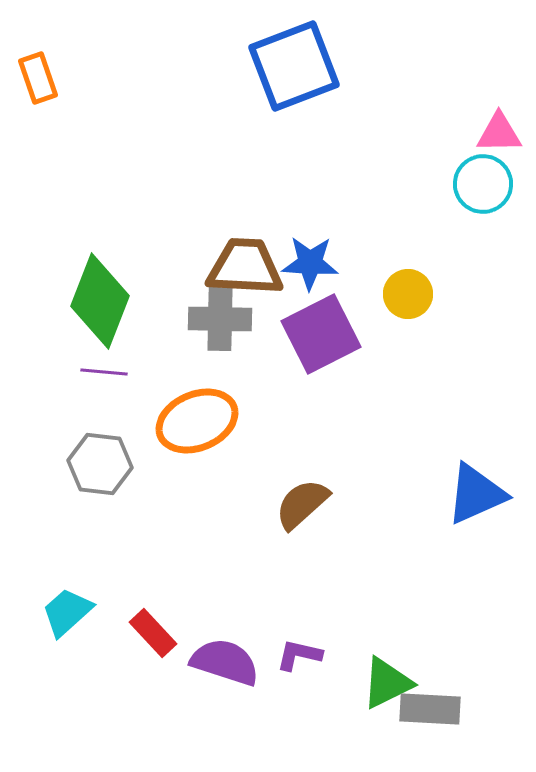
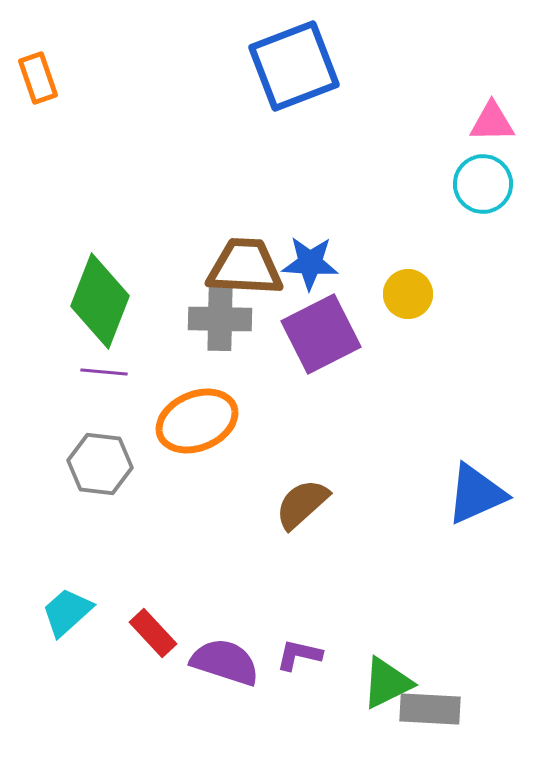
pink triangle: moved 7 px left, 11 px up
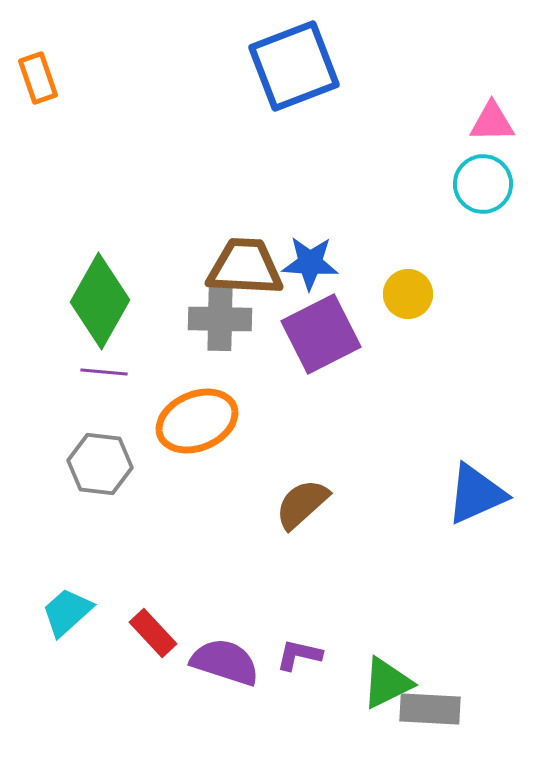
green diamond: rotated 8 degrees clockwise
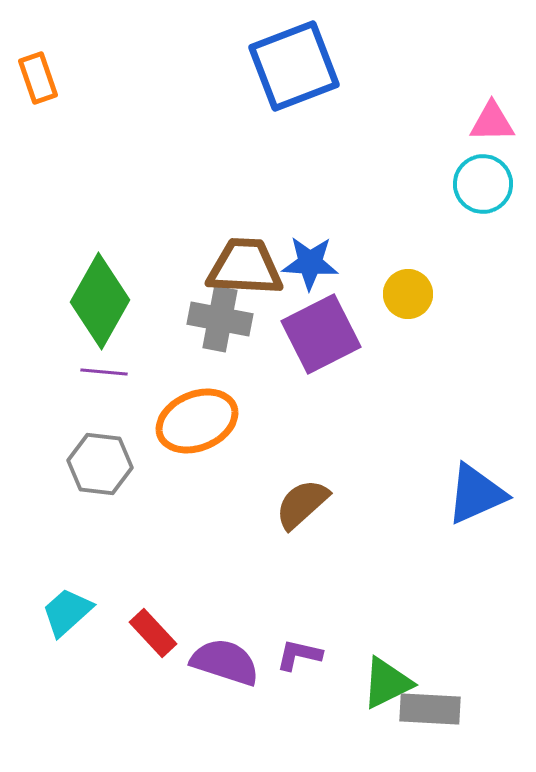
gray cross: rotated 10 degrees clockwise
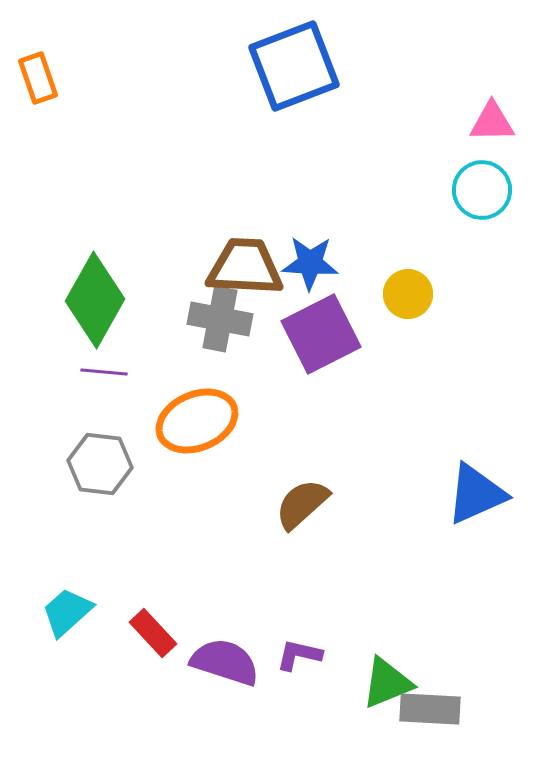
cyan circle: moved 1 px left, 6 px down
green diamond: moved 5 px left, 1 px up
green triangle: rotated 4 degrees clockwise
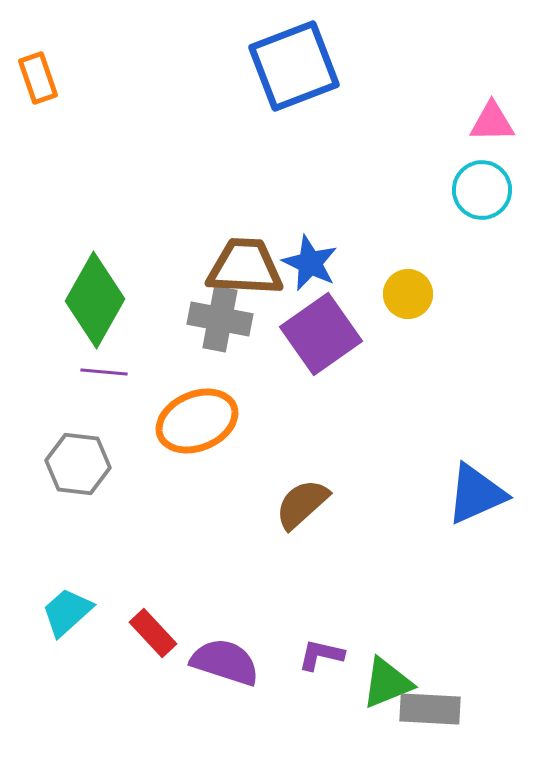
blue star: rotated 22 degrees clockwise
purple square: rotated 8 degrees counterclockwise
gray hexagon: moved 22 px left
purple L-shape: moved 22 px right
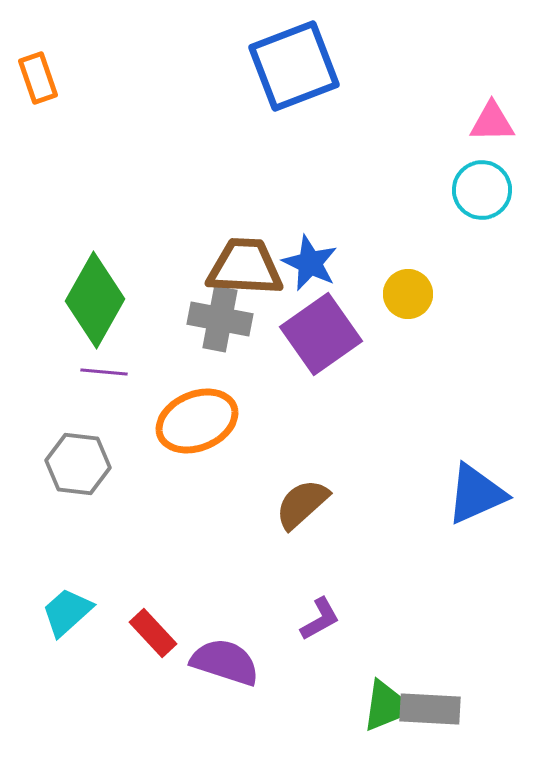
purple L-shape: moved 1 px left, 36 px up; rotated 138 degrees clockwise
green triangle: moved 23 px down
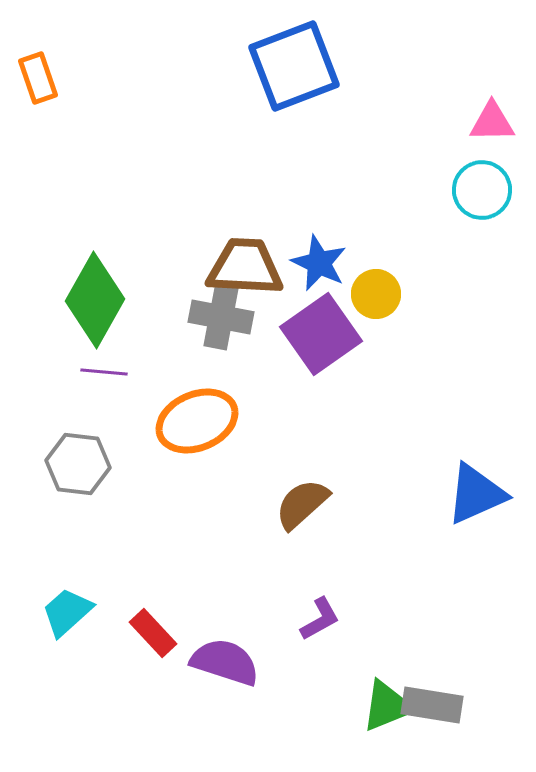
blue star: moved 9 px right
yellow circle: moved 32 px left
gray cross: moved 1 px right, 2 px up
gray rectangle: moved 2 px right, 4 px up; rotated 6 degrees clockwise
